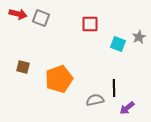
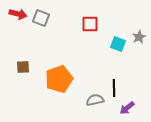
brown square: rotated 16 degrees counterclockwise
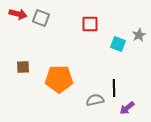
gray star: moved 2 px up
orange pentagon: rotated 20 degrees clockwise
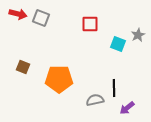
gray star: moved 1 px left
brown square: rotated 24 degrees clockwise
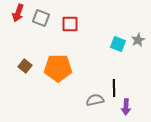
red arrow: moved 1 px up; rotated 96 degrees clockwise
red square: moved 20 px left
gray star: moved 5 px down
brown square: moved 2 px right, 1 px up; rotated 16 degrees clockwise
orange pentagon: moved 1 px left, 11 px up
purple arrow: moved 1 px left, 1 px up; rotated 49 degrees counterclockwise
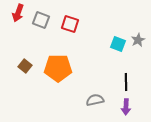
gray square: moved 2 px down
red square: rotated 18 degrees clockwise
black line: moved 12 px right, 6 px up
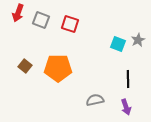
black line: moved 2 px right, 3 px up
purple arrow: rotated 21 degrees counterclockwise
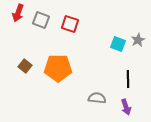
gray semicircle: moved 2 px right, 2 px up; rotated 18 degrees clockwise
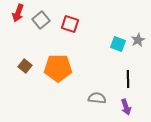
gray square: rotated 30 degrees clockwise
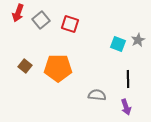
gray semicircle: moved 3 px up
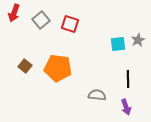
red arrow: moved 4 px left
cyan square: rotated 28 degrees counterclockwise
orange pentagon: rotated 8 degrees clockwise
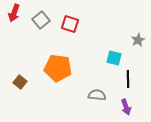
cyan square: moved 4 px left, 14 px down; rotated 21 degrees clockwise
brown square: moved 5 px left, 16 px down
